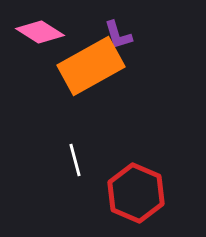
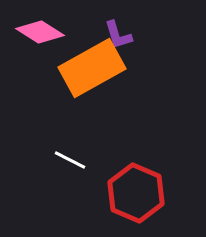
orange rectangle: moved 1 px right, 2 px down
white line: moved 5 px left; rotated 48 degrees counterclockwise
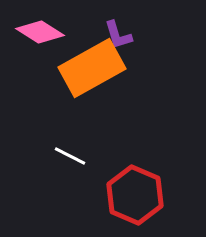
white line: moved 4 px up
red hexagon: moved 1 px left, 2 px down
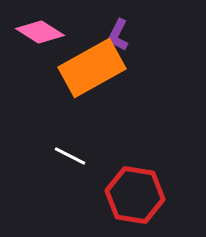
purple L-shape: rotated 44 degrees clockwise
red hexagon: rotated 14 degrees counterclockwise
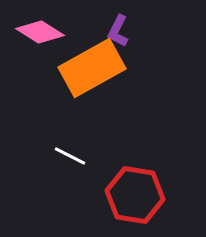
purple L-shape: moved 4 px up
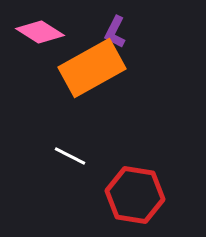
purple L-shape: moved 3 px left, 1 px down
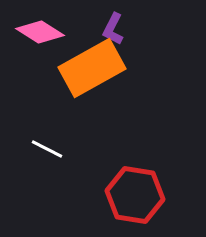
purple L-shape: moved 2 px left, 3 px up
white line: moved 23 px left, 7 px up
